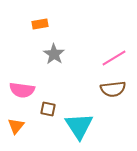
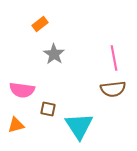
orange rectangle: rotated 28 degrees counterclockwise
pink line: rotated 70 degrees counterclockwise
orange triangle: moved 1 px up; rotated 36 degrees clockwise
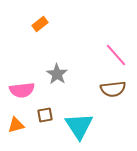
gray star: moved 3 px right, 20 px down
pink line: moved 2 px right, 3 px up; rotated 30 degrees counterclockwise
pink semicircle: rotated 15 degrees counterclockwise
brown square: moved 3 px left, 6 px down; rotated 21 degrees counterclockwise
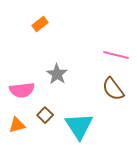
pink line: rotated 35 degrees counterclockwise
brown semicircle: rotated 60 degrees clockwise
brown square: rotated 35 degrees counterclockwise
orange triangle: moved 1 px right
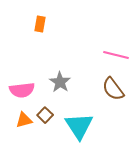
orange rectangle: rotated 42 degrees counterclockwise
gray star: moved 3 px right, 8 px down
orange triangle: moved 7 px right, 5 px up
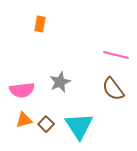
gray star: rotated 15 degrees clockwise
brown square: moved 1 px right, 9 px down
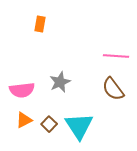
pink line: moved 1 px down; rotated 10 degrees counterclockwise
orange triangle: rotated 12 degrees counterclockwise
brown square: moved 3 px right
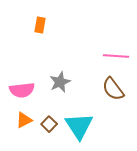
orange rectangle: moved 1 px down
